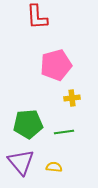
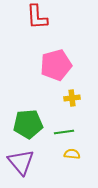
yellow semicircle: moved 18 px right, 13 px up
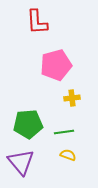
red L-shape: moved 5 px down
yellow semicircle: moved 4 px left, 1 px down; rotated 14 degrees clockwise
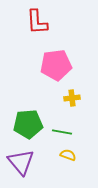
pink pentagon: rotated 8 degrees clockwise
green line: moved 2 px left; rotated 18 degrees clockwise
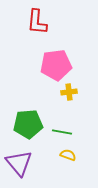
red L-shape: rotated 8 degrees clockwise
yellow cross: moved 3 px left, 6 px up
purple triangle: moved 2 px left, 1 px down
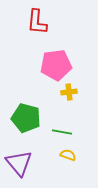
green pentagon: moved 2 px left, 6 px up; rotated 20 degrees clockwise
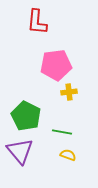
green pentagon: moved 2 px up; rotated 12 degrees clockwise
purple triangle: moved 1 px right, 12 px up
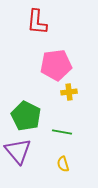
purple triangle: moved 2 px left
yellow semicircle: moved 5 px left, 9 px down; rotated 126 degrees counterclockwise
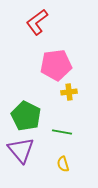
red L-shape: rotated 48 degrees clockwise
purple triangle: moved 3 px right, 1 px up
